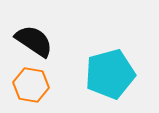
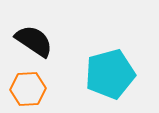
orange hexagon: moved 3 px left, 4 px down; rotated 12 degrees counterclockwise
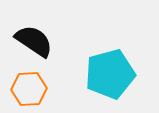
orange hexagon: moved 1 px right
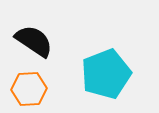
cyan pentagon: moved 4 px left; rotated 6 degrees counterclockwise
